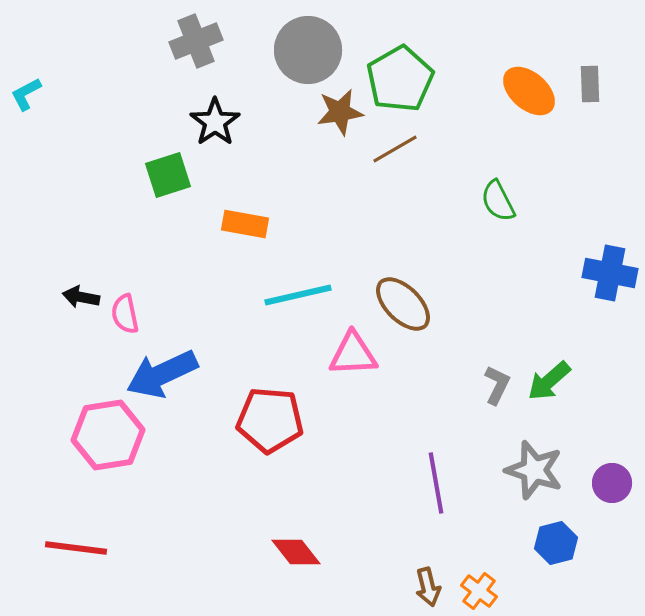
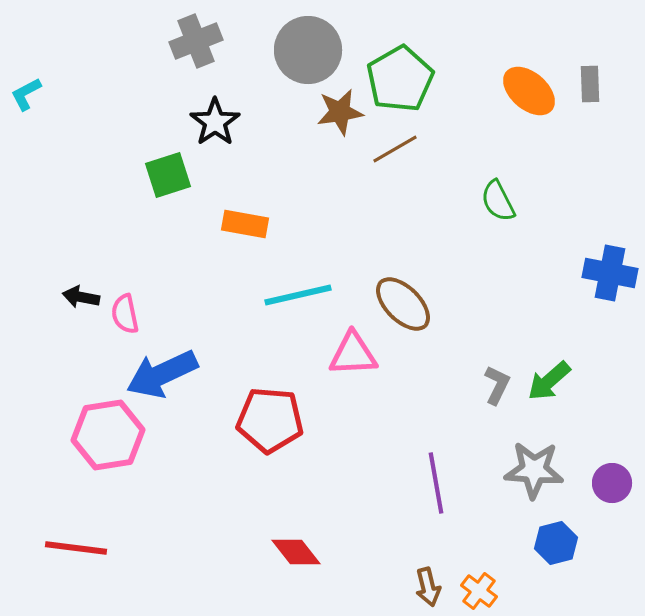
gray star: rotated 14 degrees counterclockwise
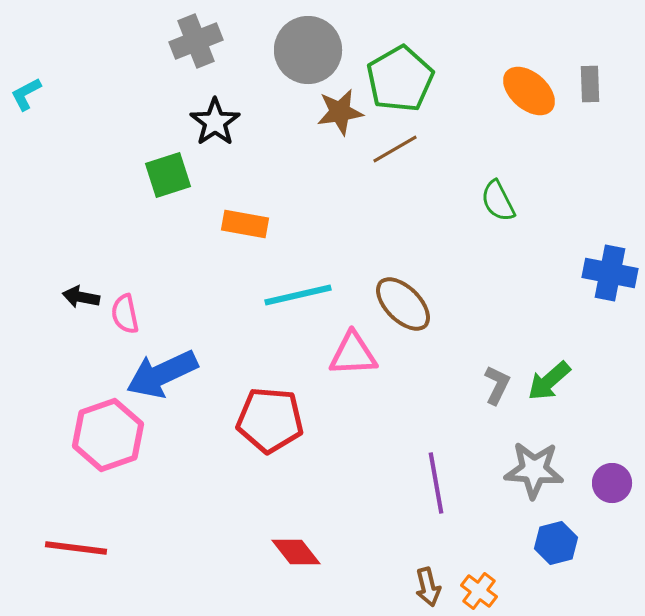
pink hexagon: rotated 10 degrees counterclockwise
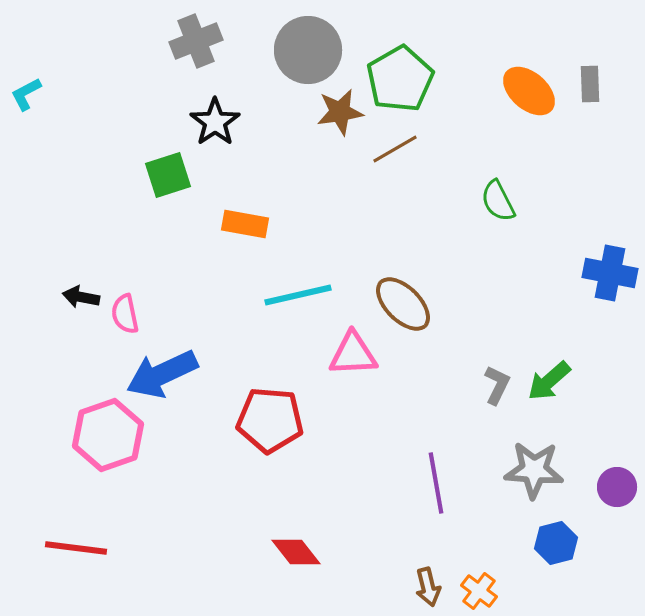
purple circle: moved 5 px right, 4 px down
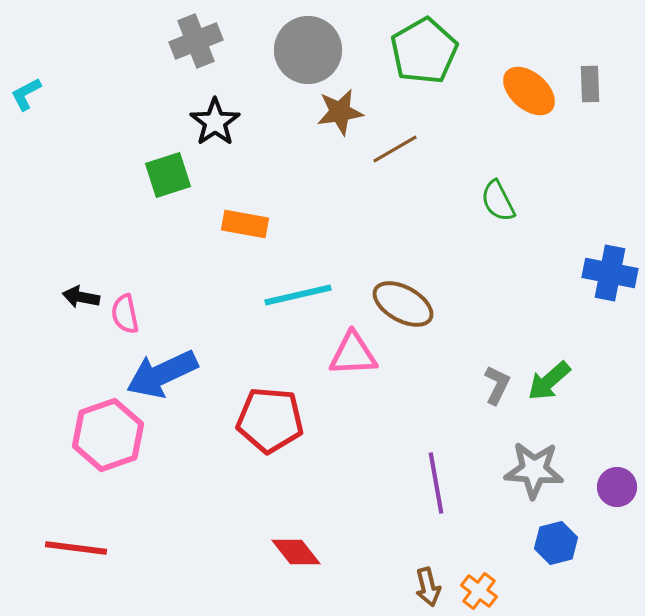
green pentagon: moved 24 px right, 28 px up
brown ellipse: rotated 16 degrees counterclockwise
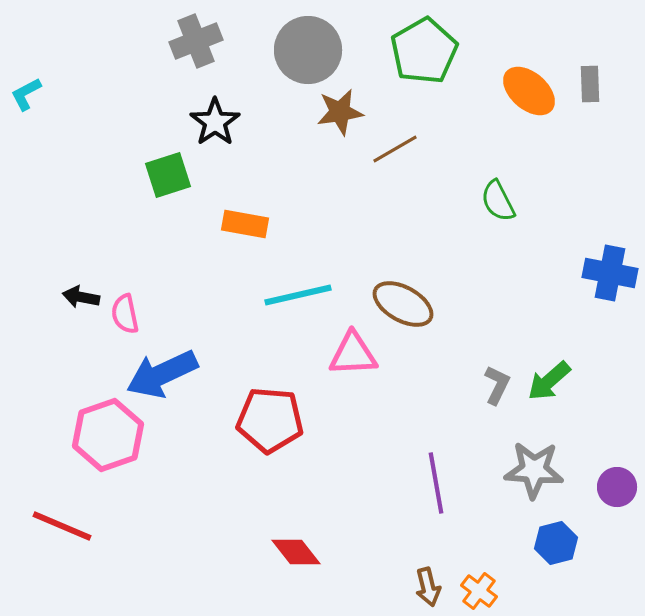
red line: moved 14 px left, 22 px up; rotated 16 degrees clockwise
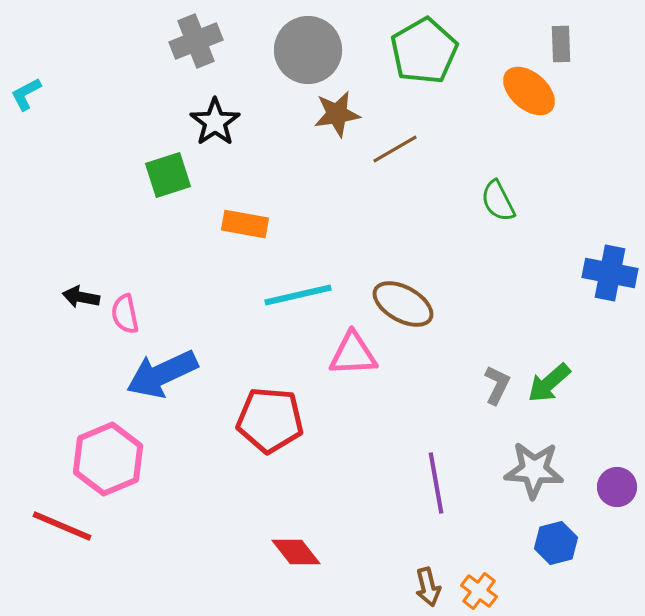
gray rectangle: moved 29 px left, 40 px up
brown star: moved 3 px left, 2 px down
green arrow: moved 2 px down
pink hexagon: moved 24 px down; rotated 4 degrees counterclockwise
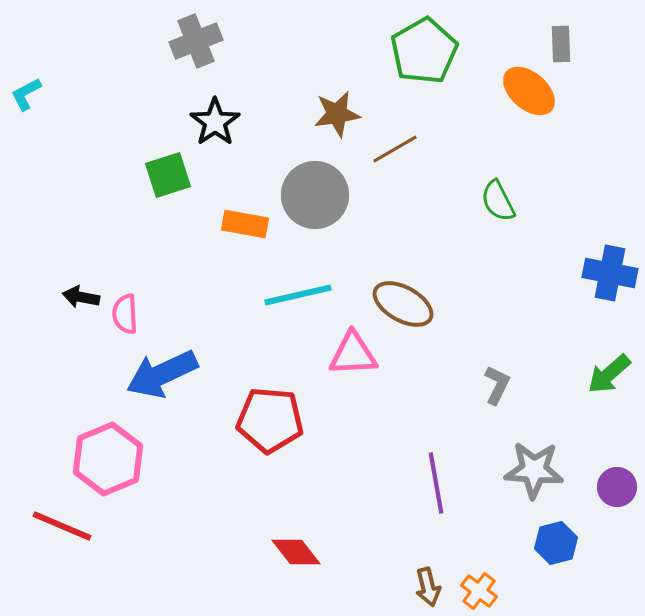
gray circle: moved 7 px right, 145 px down
pink semicircle: rotated 9 degrees clockwise
green arrow: moved 60 px right, 9 px up
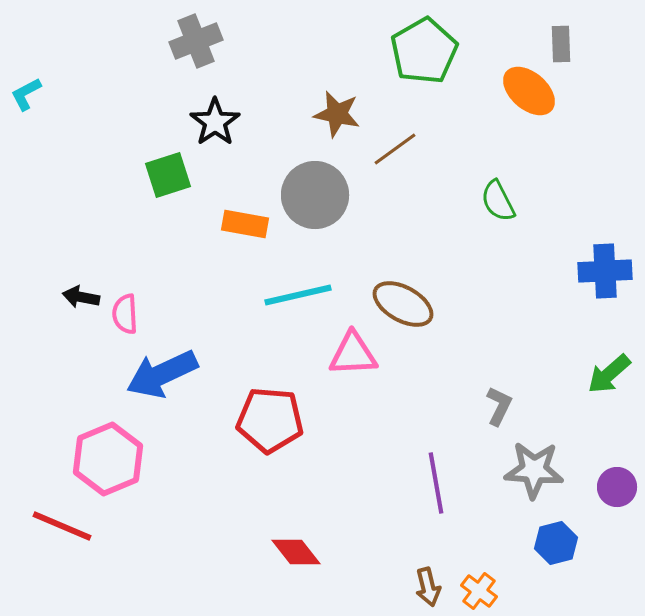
brown star: rotated 21 degrees clockwise
brown line: rotated 6 degrees counterclockwise
blue cross: moved 5 px left, 2 px up; rotated 14 degrees counterclockwise
gray L-shape: moved 2 px right, 21 px down
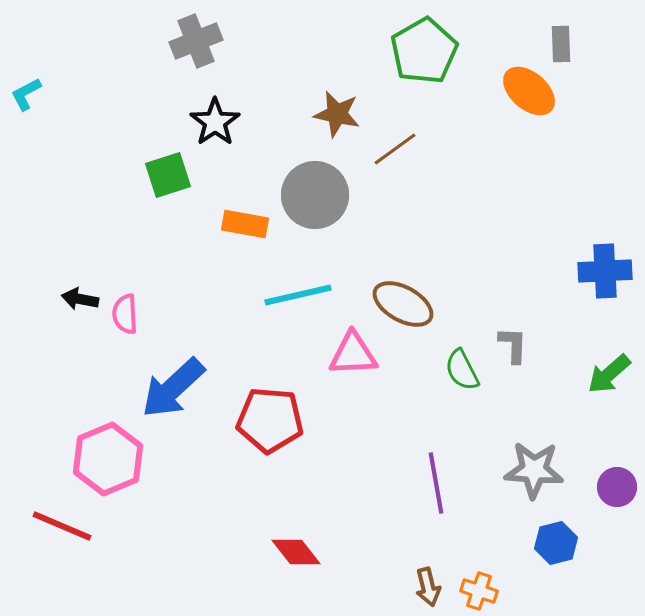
green semicircle: moved 36 px left, 169 px down
black arrow: moved 1 px left, 2 px down
blue arrow: moved 11 px right, 14 px down; rotated 18 degrees counterclockwise
gray L-shape: moved 14 px right, 61 px up; rotated 24 degrees counterclockwise
orange cross: rotated 18 degrees counterclockwise
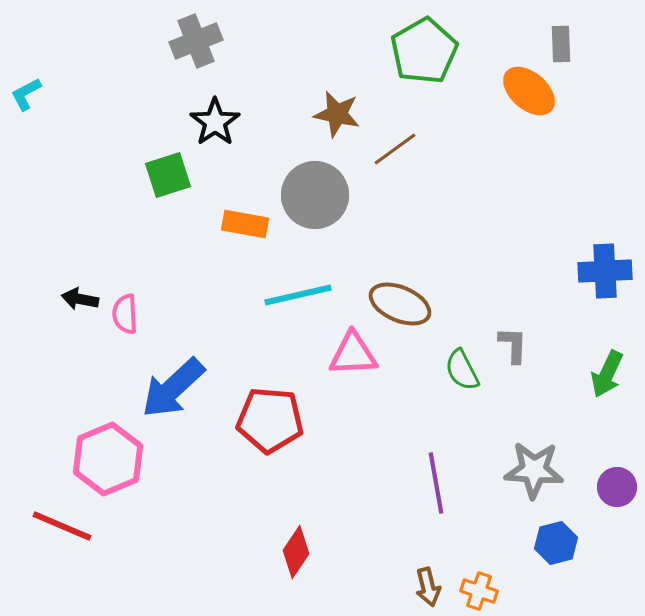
brown ellipse: moved 3 px left; rotated 6 degrees counterclockwise
green arrow: moved 2 px left; rotated 24 degrees counterclockwise
red diamond: rotated 72 degrees clockwise
